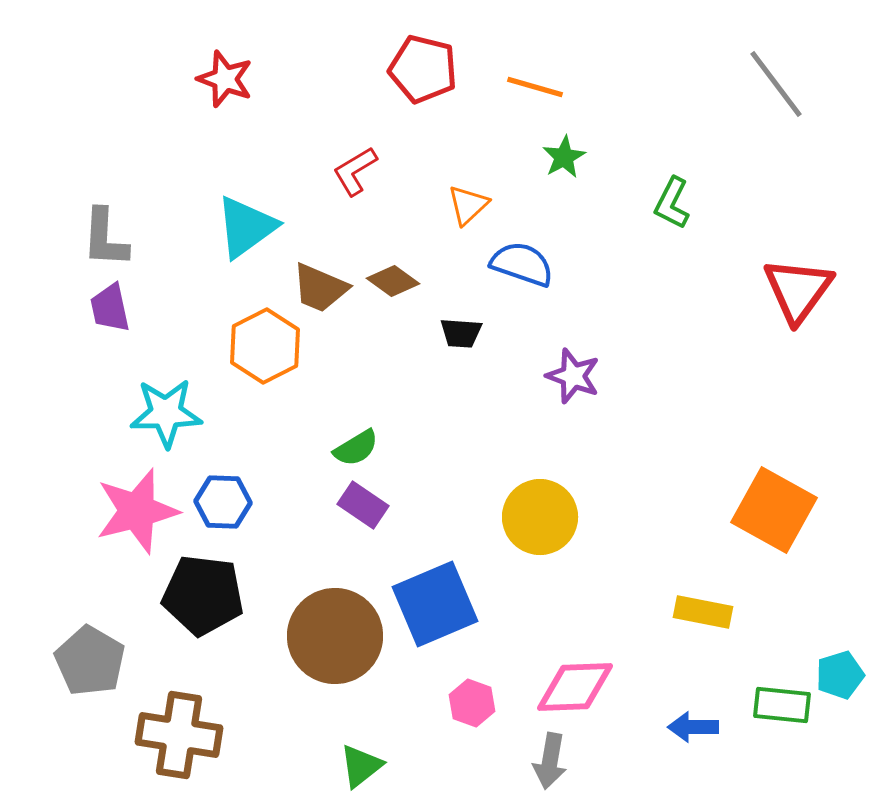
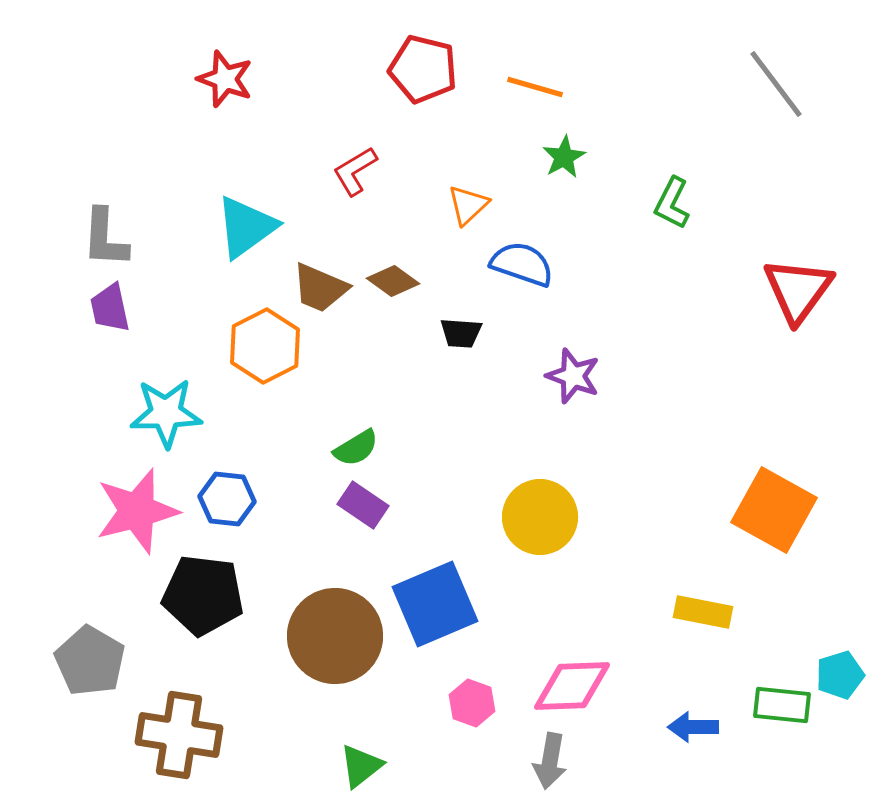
blue hexagon: moved 4 px right, 3 px up; rotated 4 degrees clockwise
pink diamond: moved 3 px left, 1 px up
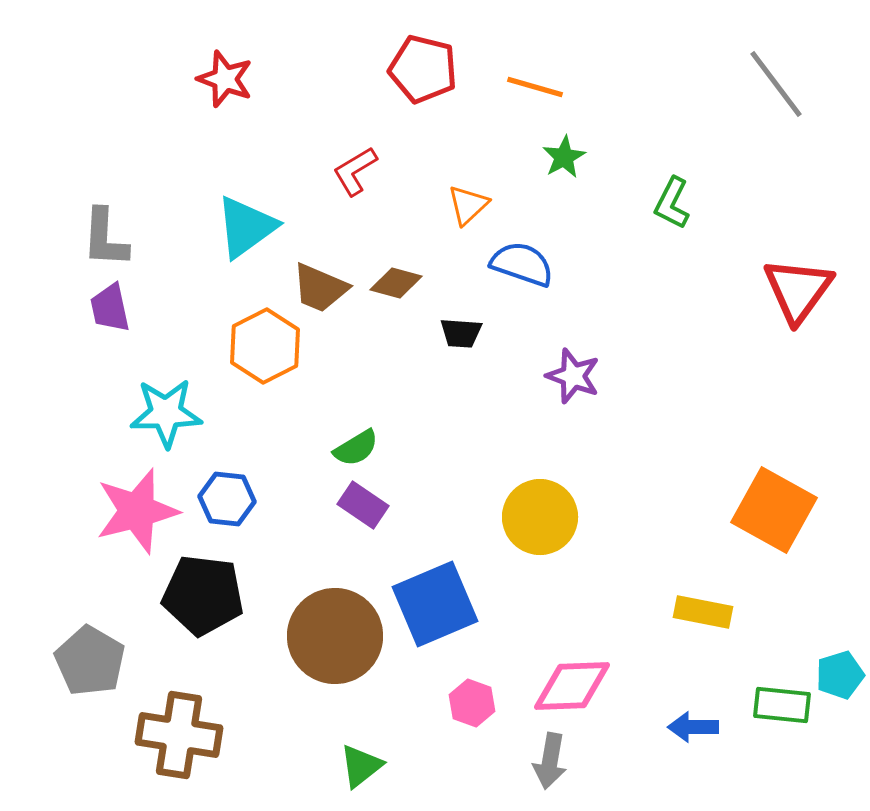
brown diamond: moved 3 px right, 2 px down; rotated 21 degrees counterclockwise
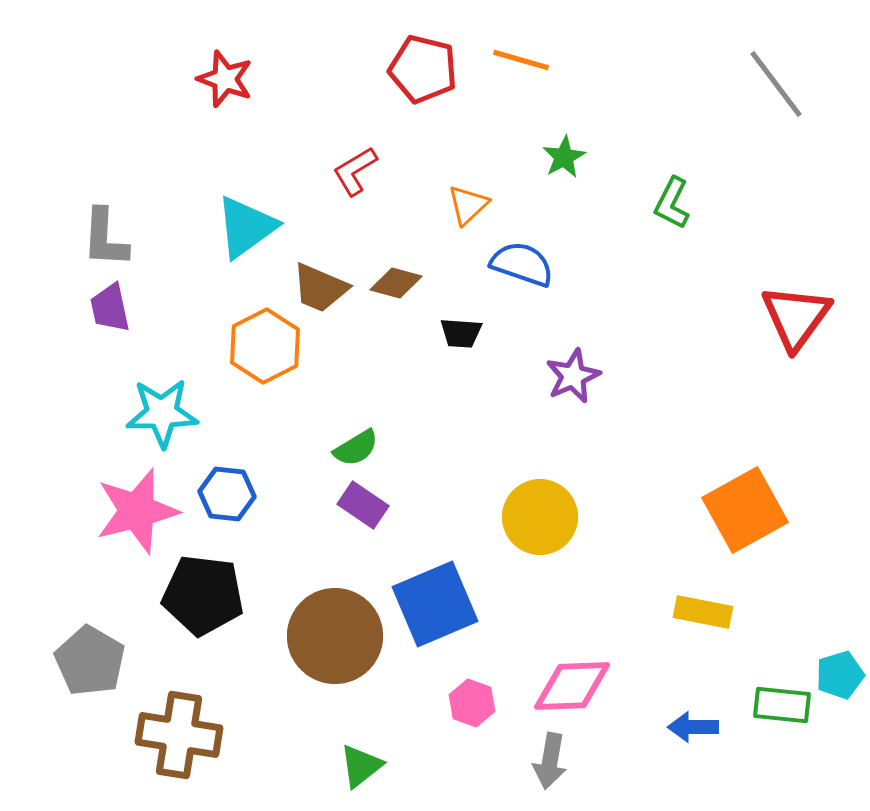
orange line: moved 14 px left, 27 px up
red triangle: moved 2 px left, 27 px down
purple star: rotated 28 degrees clockwise
cyan star: moved 4 px left
blue hexagon: moved 5 px up
orange square: moved 29 px left; rotated 32 degrees clockwise
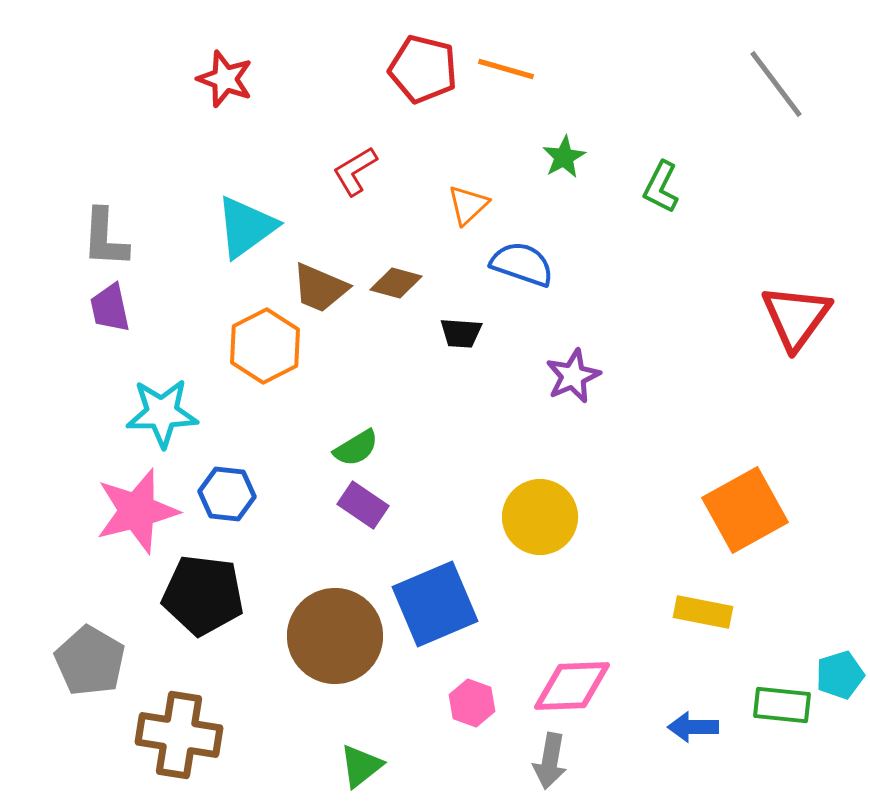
orange line: moved 15 px left, 9 px down
green L-shape: moved 11 px left, 16 px up
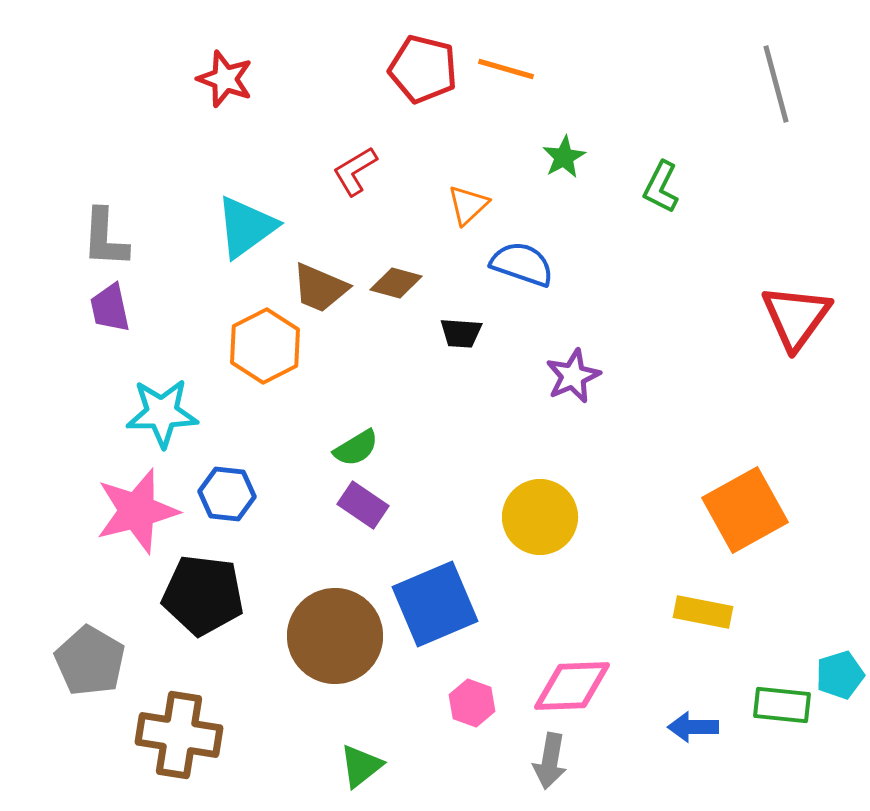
gray line: rotated 22 degrees clockwise
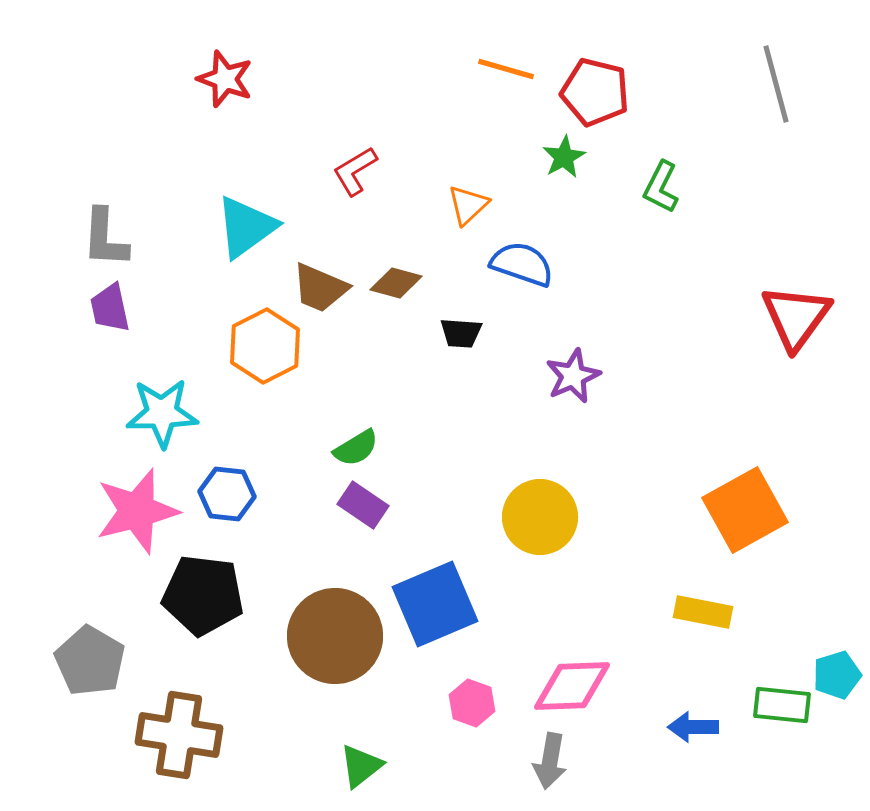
red pentagon: moved 172 px right, 23 px down
cyan pentagon: moved 3 px left
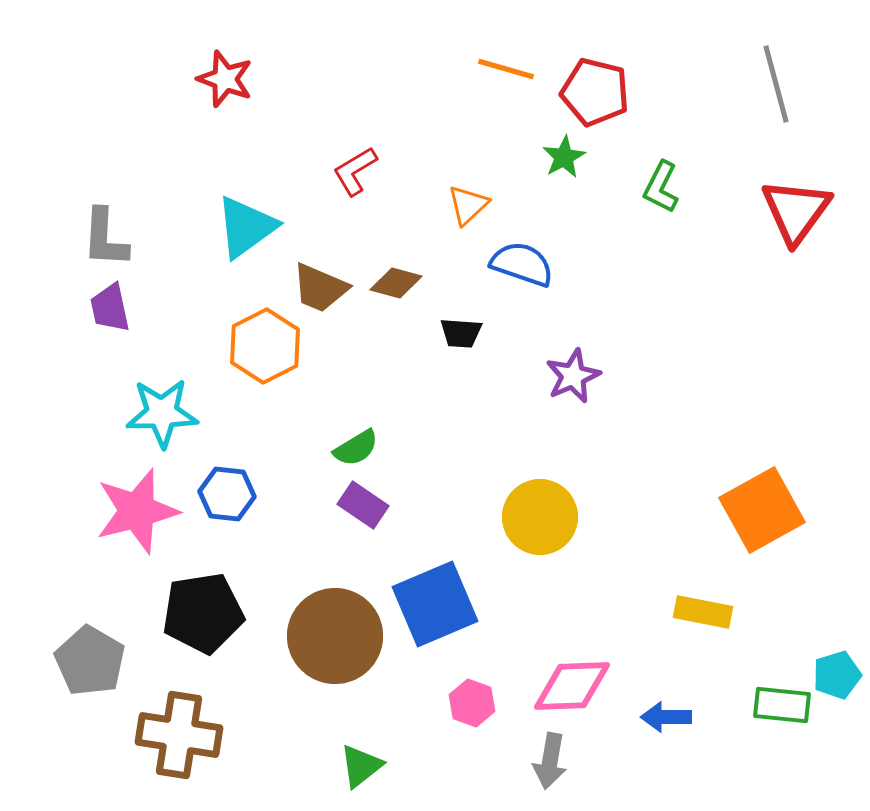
red triangle: moved 106 px up
orange square: moved 17 px right
black pentagon: moved 18 px down; rotated 16 degrees counterclockwise
blue arrow: moved 27 px left, 10 px up
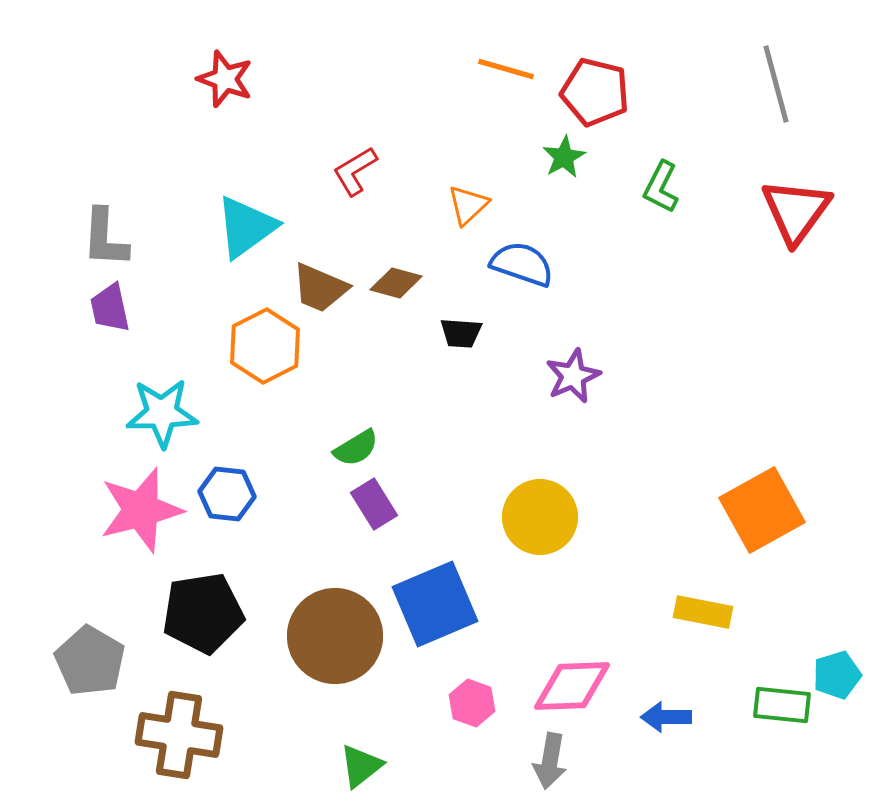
purple rectangle: moved 11 px right, 1 px up; rotated 24 degrees clockwise
pink star: moved 4 px right, 1 px up
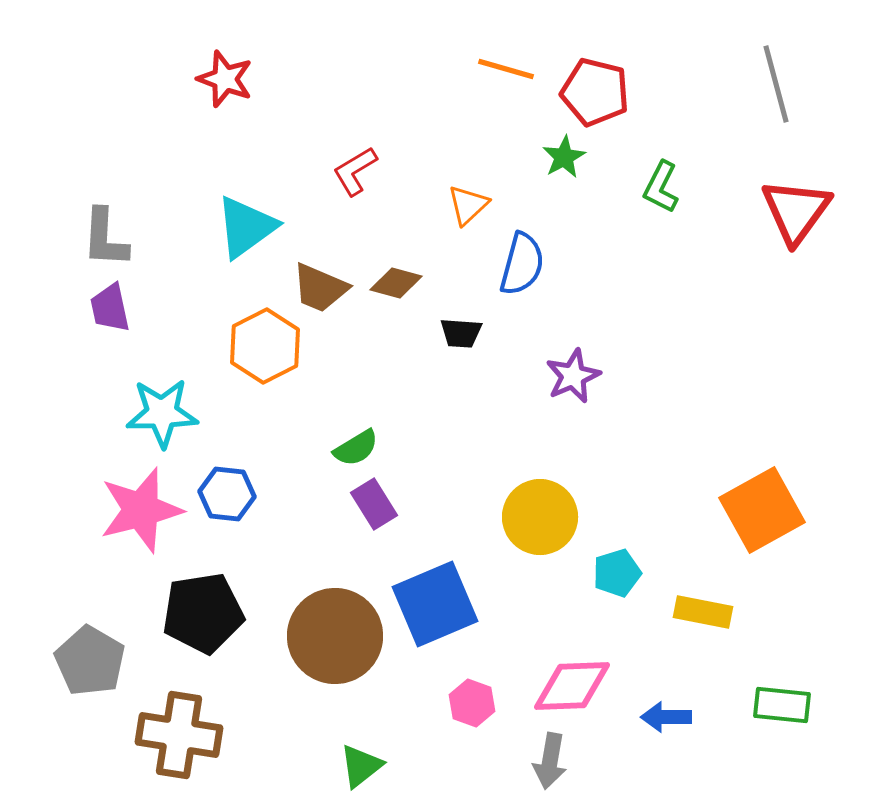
blue semicircle: rotated 86 degrees clockwise
cyan pentagon: moved 220 px left, 102 px up
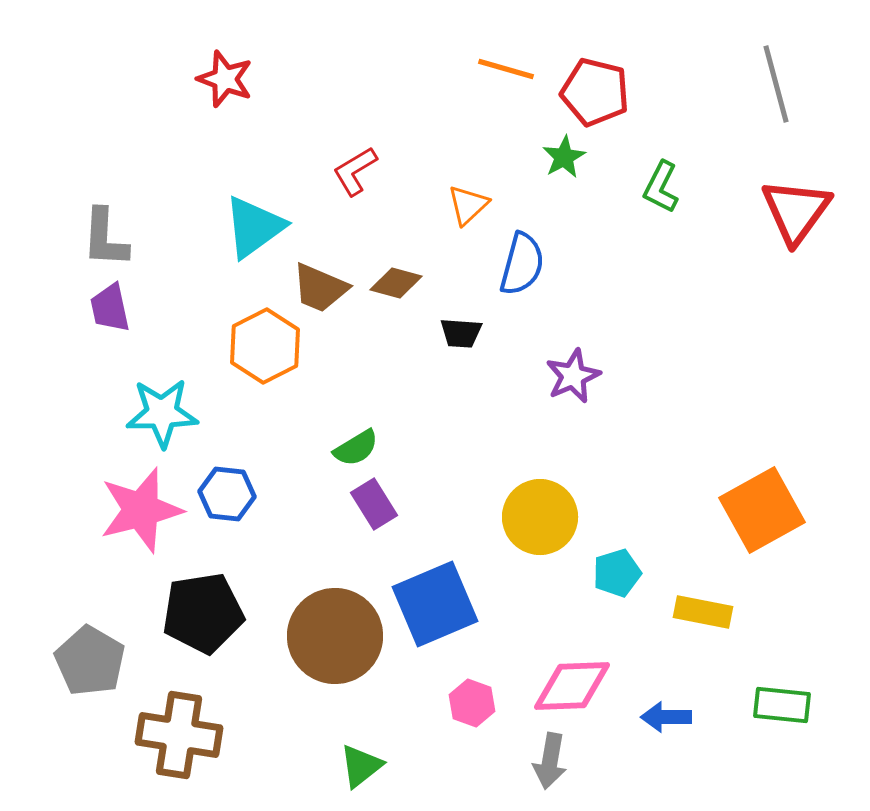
cyan triangle: moved 8 px right
